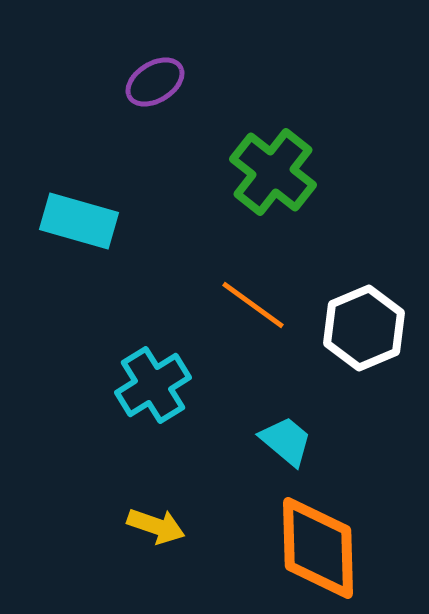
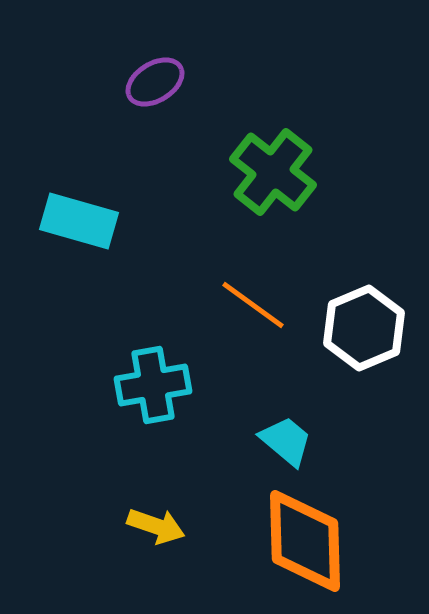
cyan cross: rotated 22 degrees clockwise
orange diamond: moved 13 px left, 7 px up
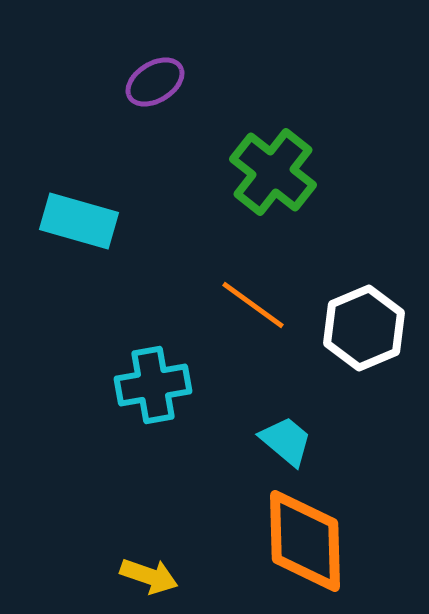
yellow arrow: moved 7 px left, 50 px down
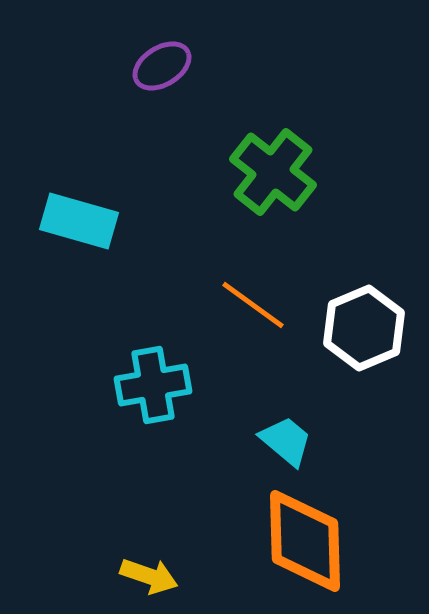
purple ellipse: moved 7 px right, 16 px up
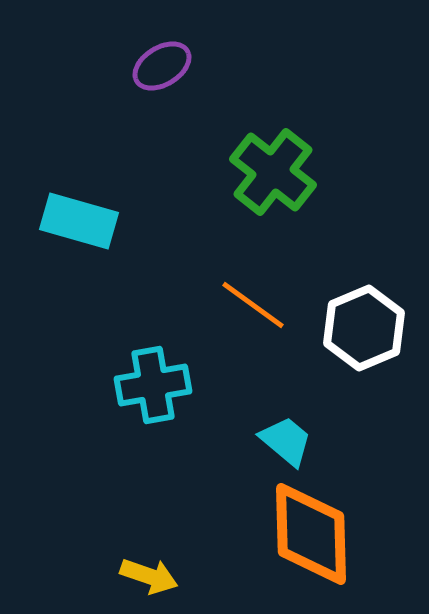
orange diamond: moved 6 px right, 7 px up
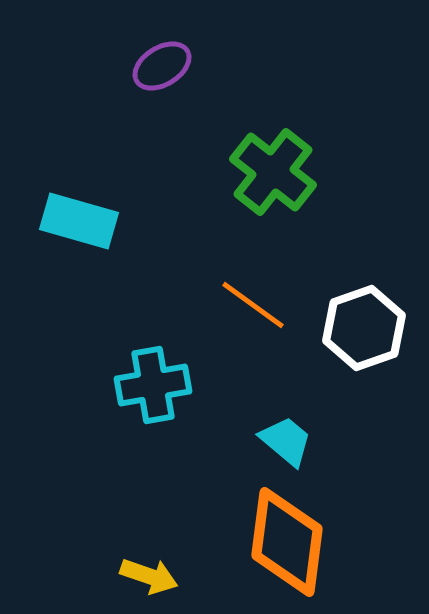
white hexagon: rotated 4 degrees clockwise
orange diamond: moved 24 px left, 8 px down; rotated 9 degrees clockwise
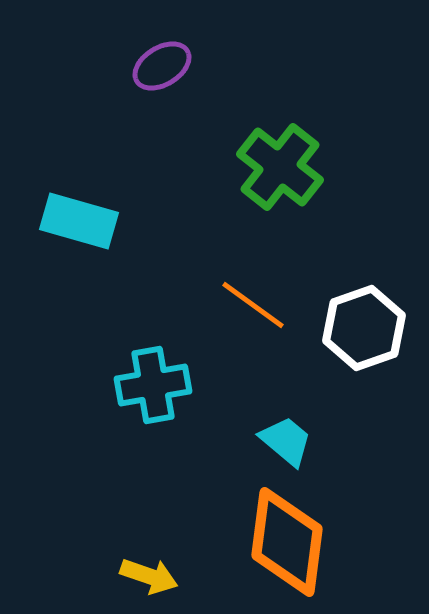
green cross: moved 7 px right, 5 px up
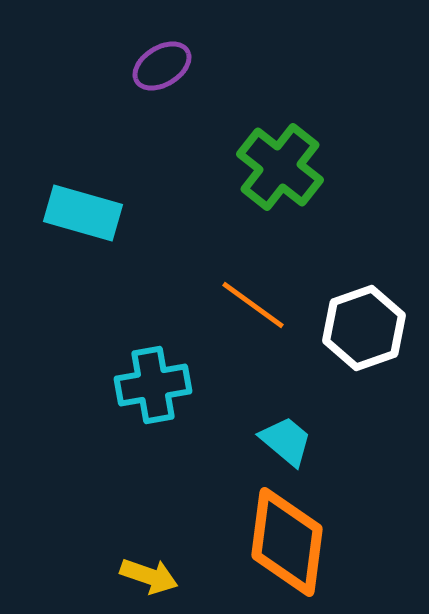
cyan rectangle: moved 4 px right, 8 px up
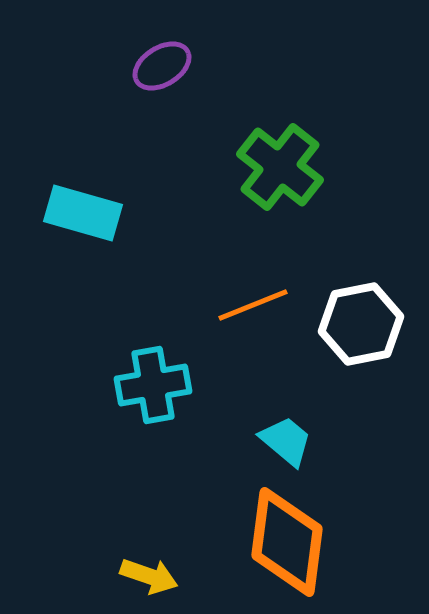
orange line: rotated 58 degrees counterclockwise
white hexagon: moved 3 px left, 4 px up; rotated 8 degrees clockwise
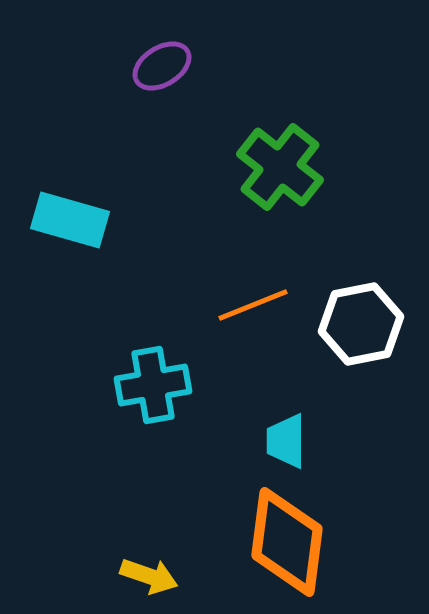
cyan rectangle: moved 13 px left, 7 px down
cyan trapezoid: rotated 130 degrees counterclockwise
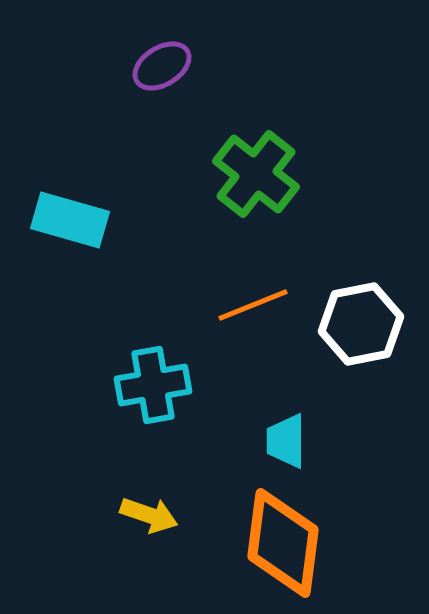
green cross: moved 24 px left, 7 px down
orange diamond: moved 4 px left, 1 px down
yellow arrow: moved 61 px up
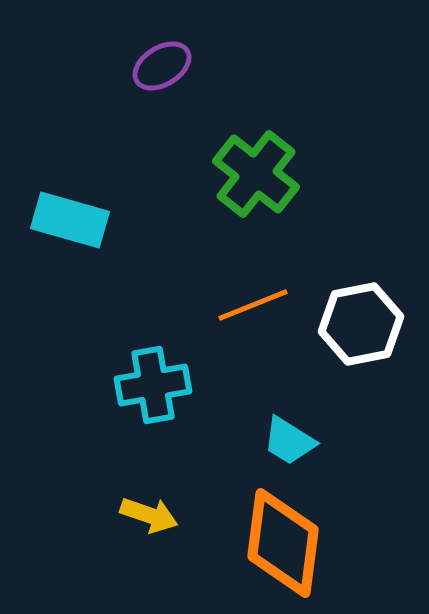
cyan trapezoid: moved 3 px right; rotated 58 degrees counterclockwise
